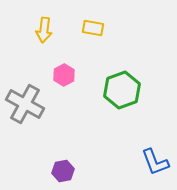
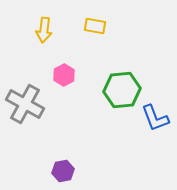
yellow rectangle: moved 2 px right, 2 px up
green hexagon: rotated 15 degrees clockwise
blue L-shape: moved 44 px up
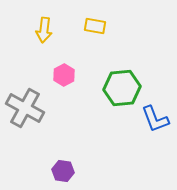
green hexagon: moved 2 px up
gray cross: moved 4 px down
blue L-shape: moved 1 px down
purple hexagon: rotated 20 degrees clockwise
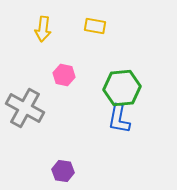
yellow arrow: moved 1 px left, 1 px up
pink hexagon: rotated 20 degrees counterclockwise
blue L-shape: moved 36 px left; rotated 32 degrees clockwise
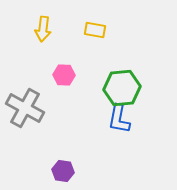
yellow rectangle: moved 4 px down
pink hexagon: rotated 10 degrees counterclockwise
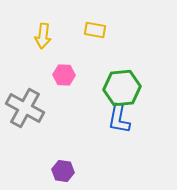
yellow arrow: moved 7 px down
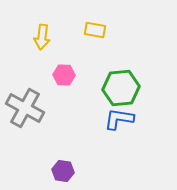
yellow arrow: moved 1 px left, 1 px down
green hexagon: moved 1 px left
blue L-shape: rotated 88 degrees clockwise
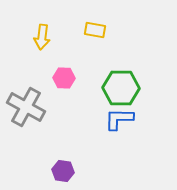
pink hexagon: moved 3 px down
green hexagon: rotated 6 degrees clockwise
gray cross: moved 1 px right, 1 px up
blue L-shape: rotated 8 degrees counterclockwise
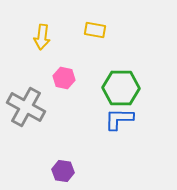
pink hexagon: rotated 10 degrees clockwise
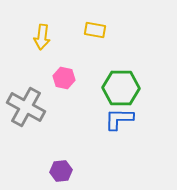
purple hexagon: moved 2 px left; rotated 15 degrees counterclockwise
